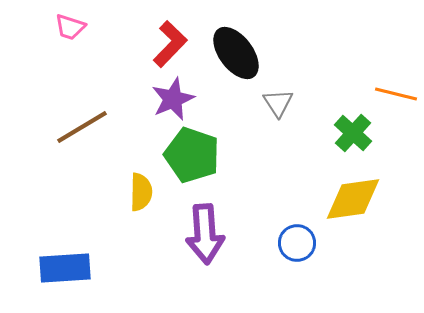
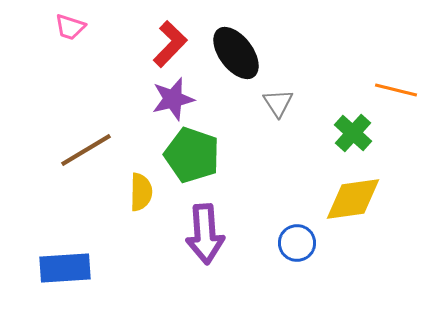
orange line: moved 4 px up
purple star: rotated 9 degrees clockwise
brown line: moved 4 px right, 23 px down
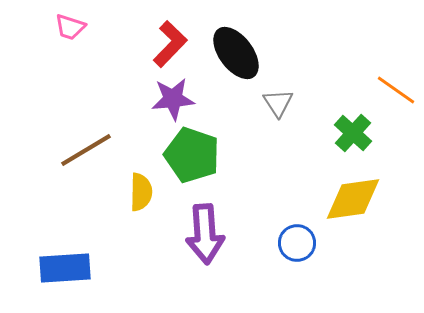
orange line: rotated 21 degrees clockwise
purple star: rotated 9 degrees clockwise
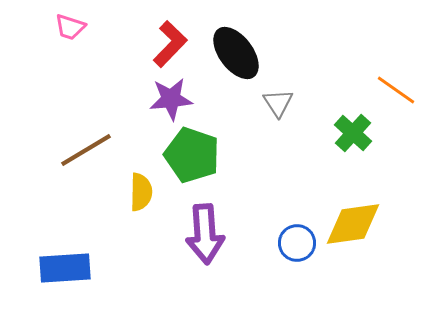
purple star: moved 2 px left
yellow diamond: moved 25 px down
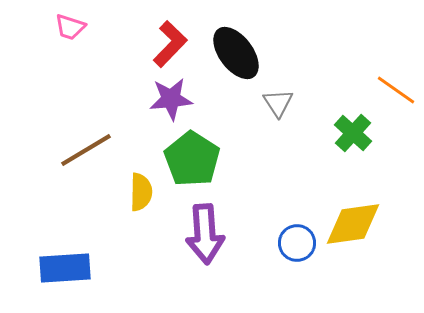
green pentagon: moved 4 px down; rotated 14 degrees clockwise
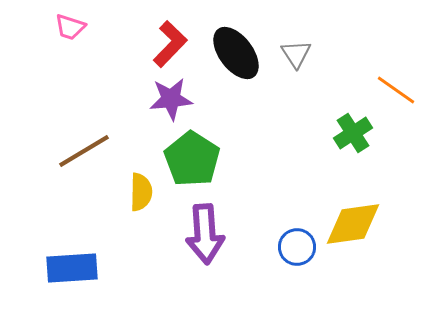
gray triangle: moved 18 px right, 49 px up
green cross: rotated 15 degrees clockwise
brown line: moved 2 px left, 1 px down
blue circle: moved 4 px down
blue rectangle: moved 7 px right
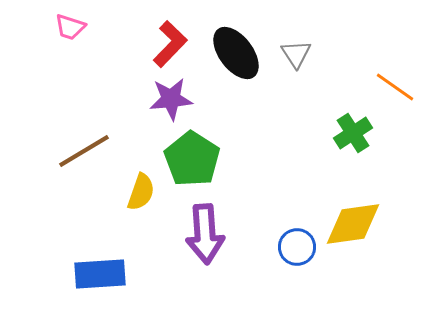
orange line: moved 1 px left, 3 px up
yellow semicircle: rotated 18 degrees clockwise
blue rectangle: moved 28 px right, 6 px down
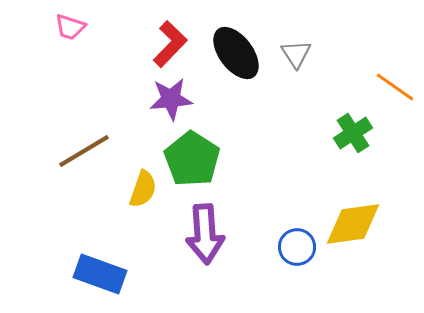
yellow semicircle: moved 2 px right, 3 px up
blue rectangle: rotated 24 degrees clockwise
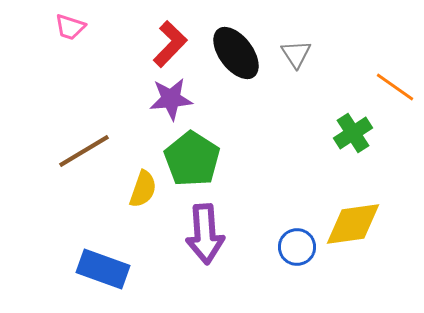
blue rectangle: moved 3 px right, 5 px up
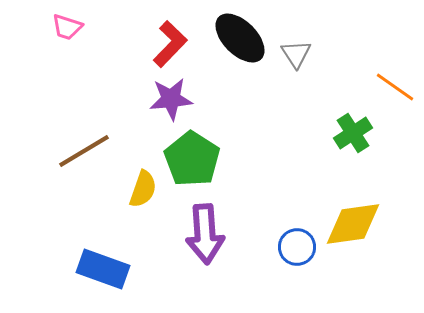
pink trapezoid: moved 3 px left
black ellipse: moved 4 px right, 15 px up; rotated 8 degrees counterclockwise
